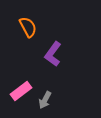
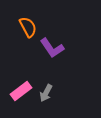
purple L-shape: moved 1 px left, 6 px up; rotated 70 degrees counterclockwise
gray arrow: moved 1 px right, 7 px up
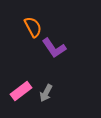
orange semicircle: moved 5 px right
purple L-shape: moved 2 px right
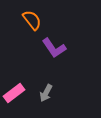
orange semicircle: moved 1 px left, 7 px up; rotated 10 degrees counterclockwise
pink rectangle: moved 7 px left, 2 px down
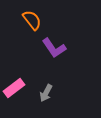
pink rectangle: moved 5 px up
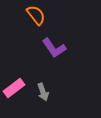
orange semicircle: moved 4 px right, 5 px up
gray arrow: moved 3 px left, 1 px up; rotated 48 degrees counterclockwise
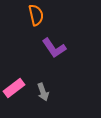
orange semicircle: rotated 25 degrees clockwise
